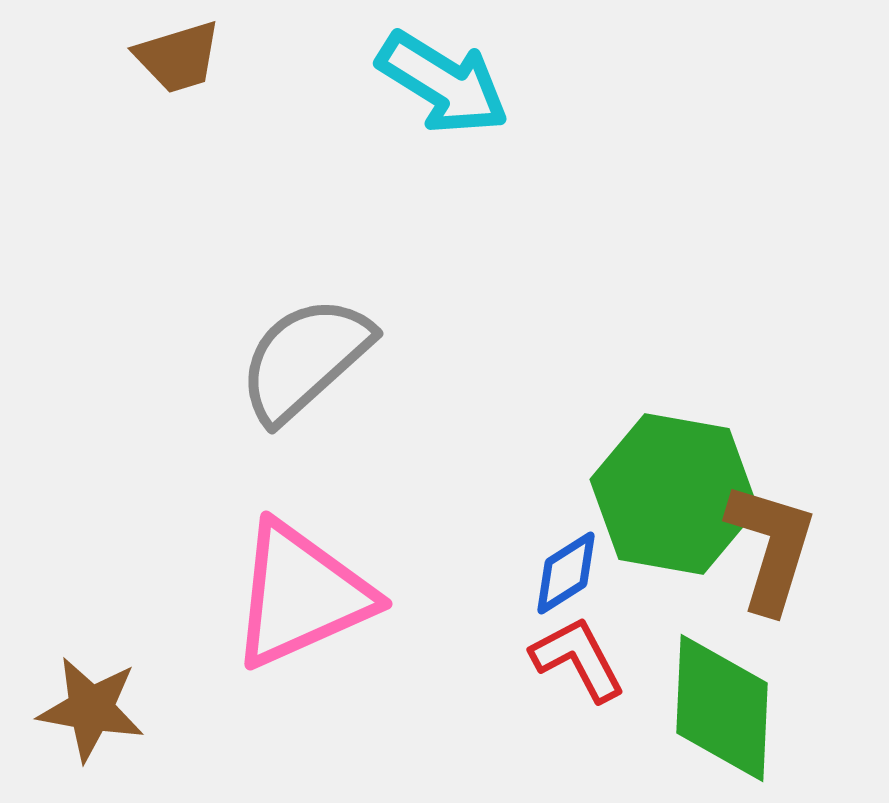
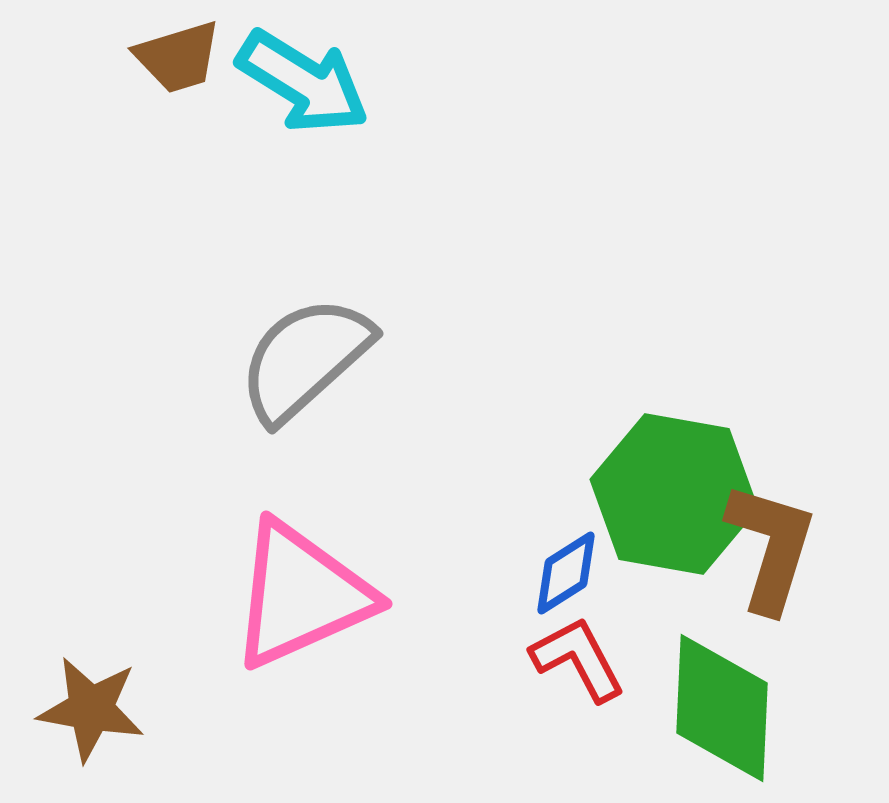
cyan arrow: moved 140 px left, 1 px up
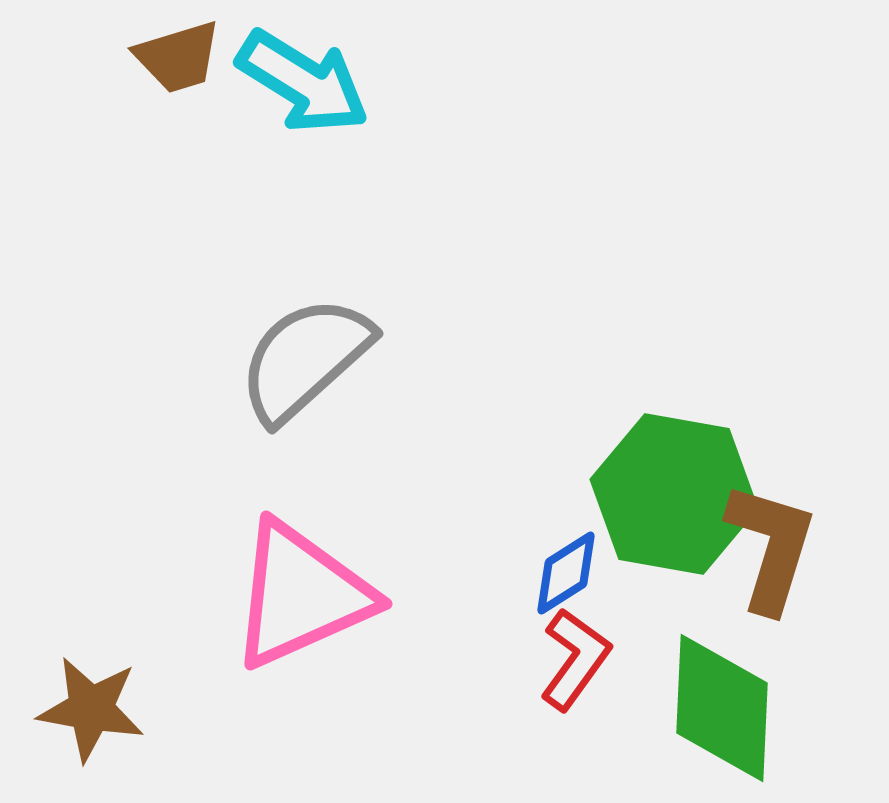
red L-shape: moved 3 px left; rotated 64 degrees clockwise
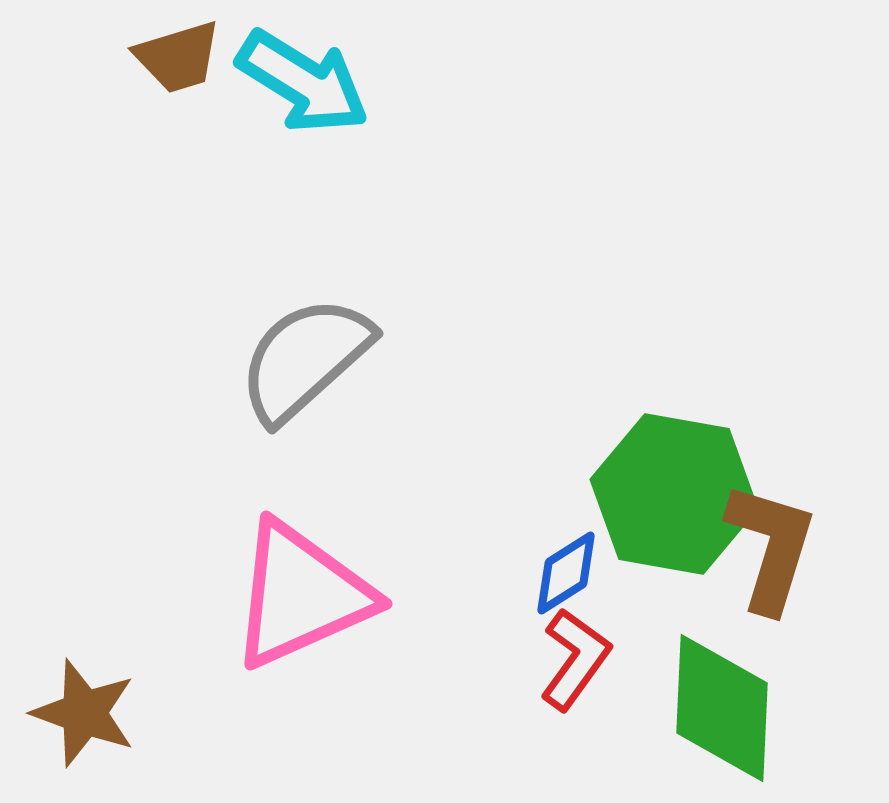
brown star: moved 7 px left, 4 px down; rotated 10 degrees clockwise
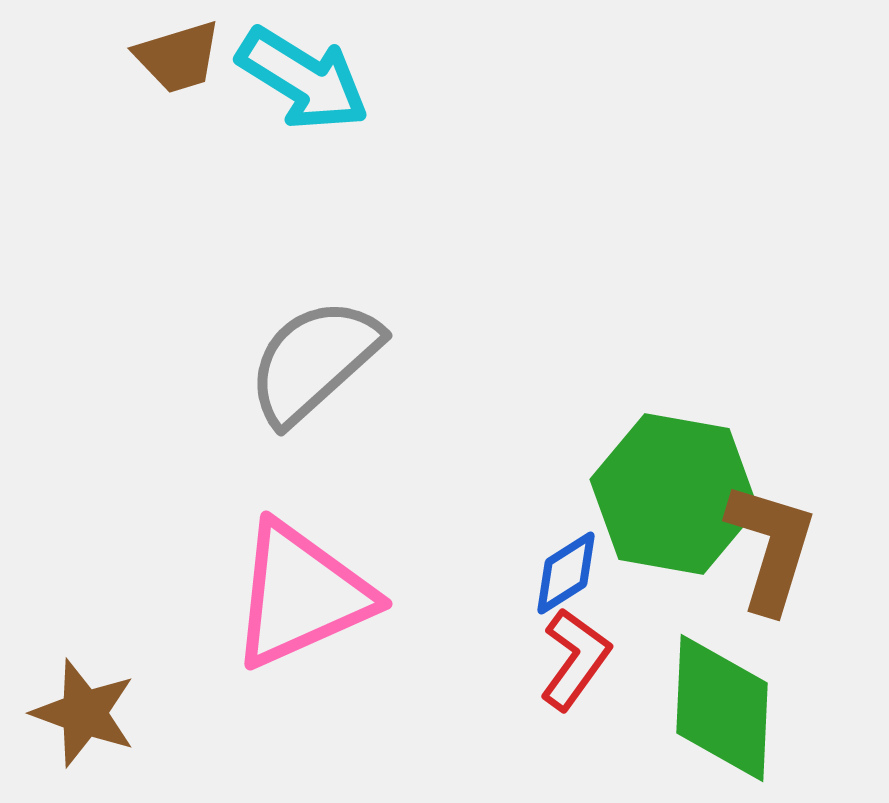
cyan arrow: moved 3 px up
gray semicircle: moved 9 px right, 2 px down
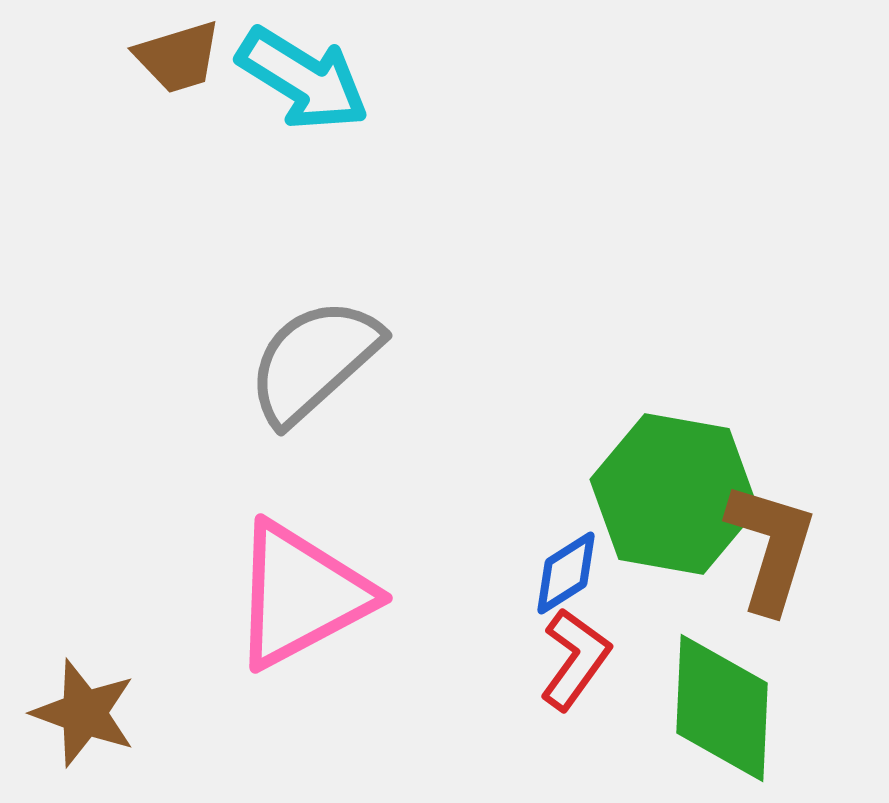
pink triangle: rotated 4 degrees counterclockwise
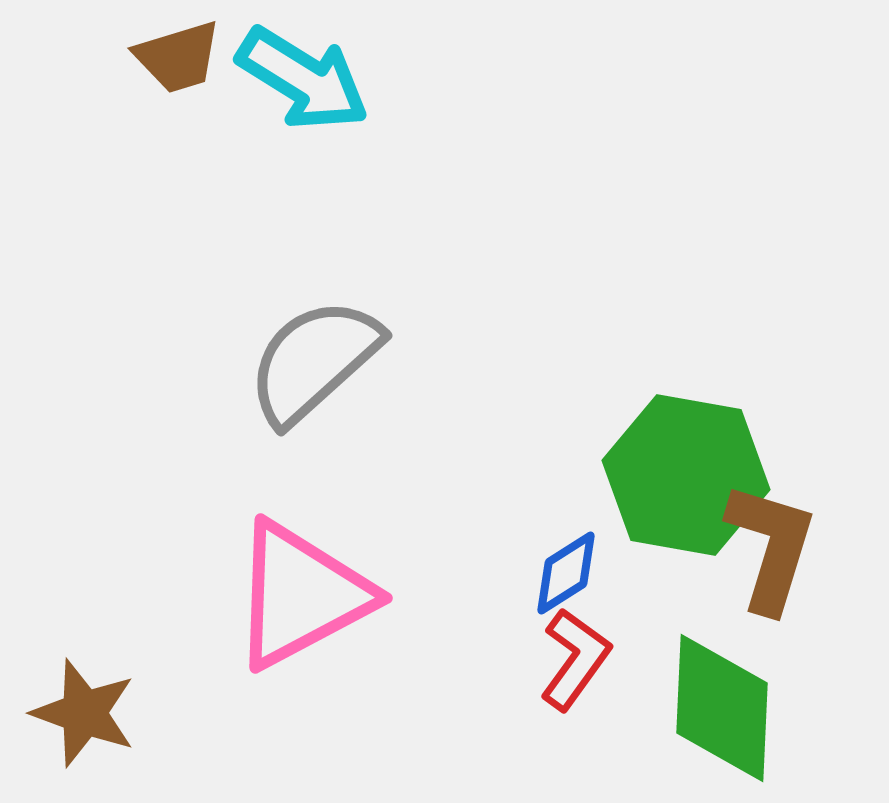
green hexagon: moved 12 px right, 19 px up
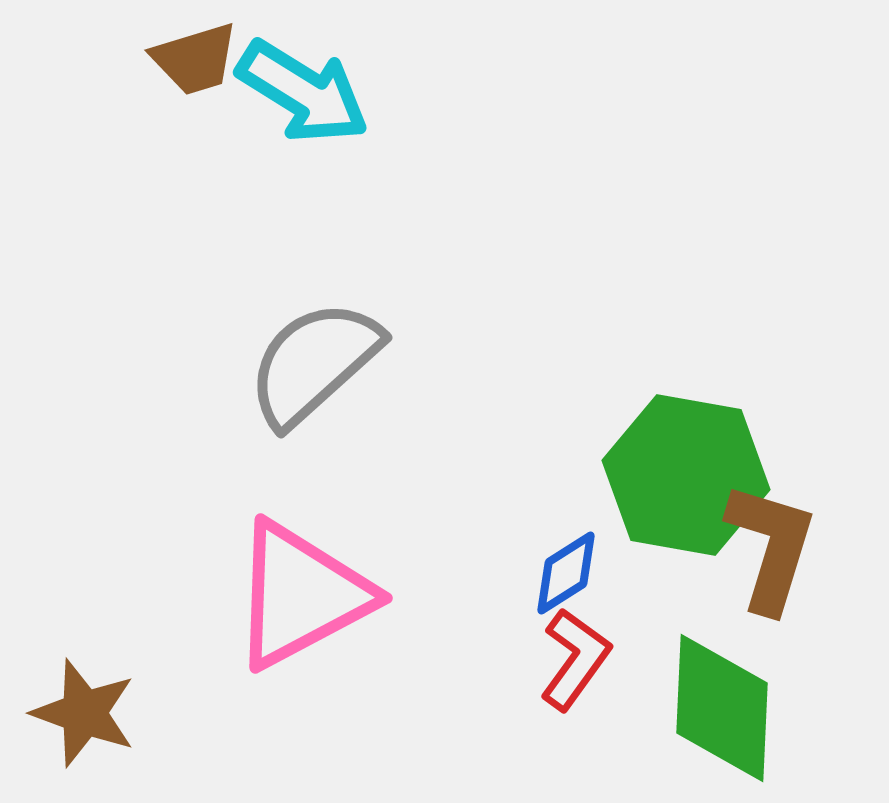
brown trapezoid: moved 17 px right, 2 px down
cyan arrow: moved 13 px down
gray semicircle: moved 2 px down
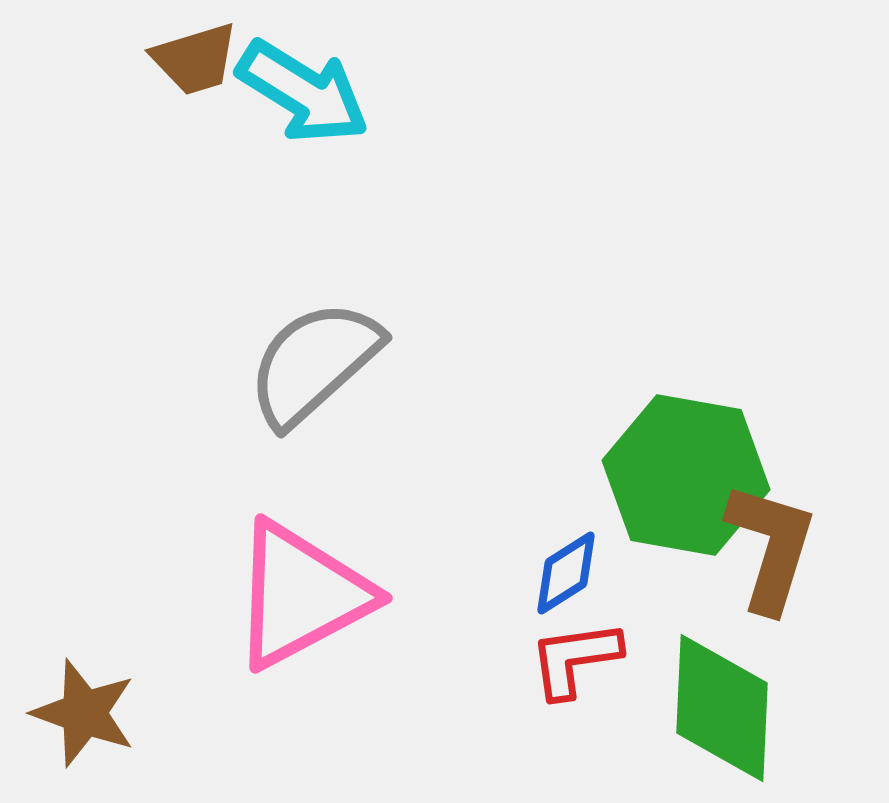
red L-shape: rotated 134 degrees counterclockwise
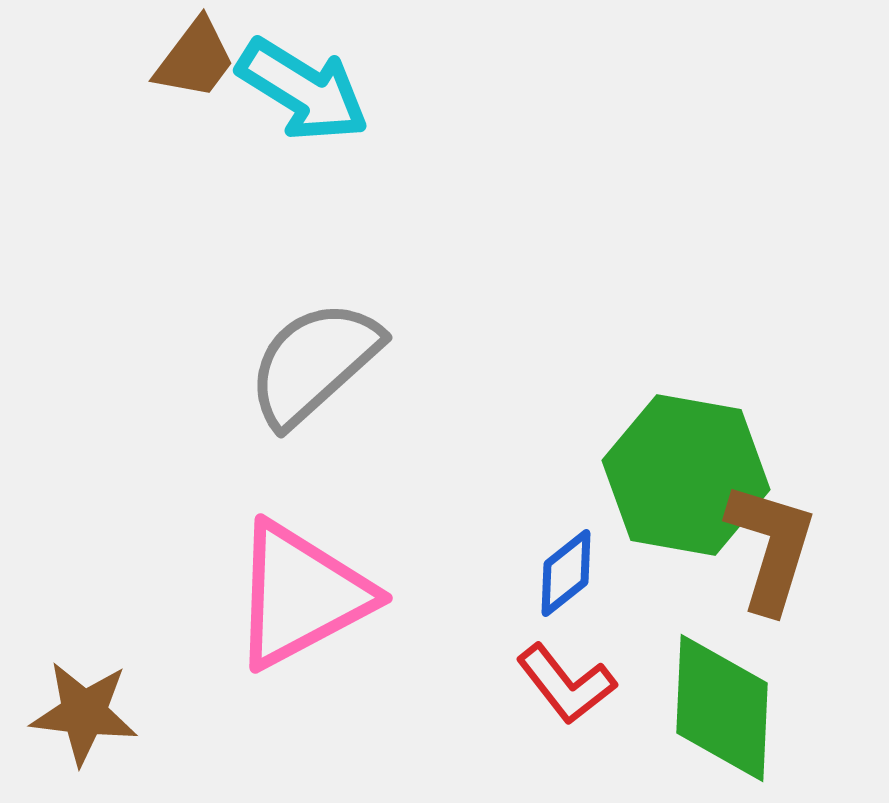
brown trapezoid: rotated 36 degrees counterclockwise
cyan arrow: moved 2 px up
blue diamond: rotated 6 degrees counterclockwise
red L-shape: moved 9 px left, 25 px down; rotated 120 degrees counterclockwise
brown star: rotated 13 degrees counterclockwise
